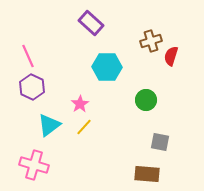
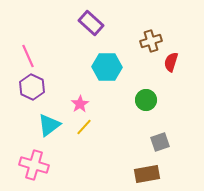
red semicircle: moved 6 px down
gray square: rotated 30 degrees counterclockwise
brown rectangle: rotated 15 degrees counterclockwise
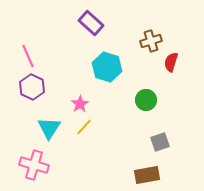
cyan hexagon: rotated 16 degrees clockwise
cyan triangle: moved 3 px down; rotated 20 degrees counterclockwise
brown rectangle: moved 1 px down
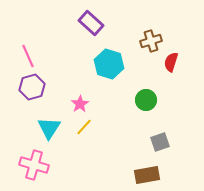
cyan hexagon: moved 2 px right, 3 px up
purple hexagon: rotated 20 degrees clockwise
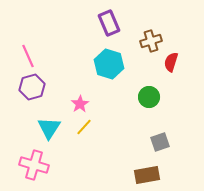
purple rectangle: moved 18 px right; rotated 25 degrees clockwise
green circle: moved 3 px right, 3 px up
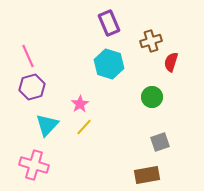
green circle: moved 3 px right
cyan triangle: moved 2 px left, 3 px up; rotated 10 degrees clockwise
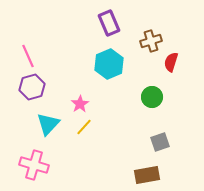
cyan hexagon: rotated 20 degrees clockwise
cyan triangle: moved 1 px right, 1 px up
